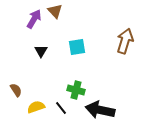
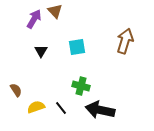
green cross: moved 5 px right, 4 px up
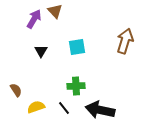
green cross: moved 5 px left; rotated 18 degrees counterclockwise
black line: moved 3 px right
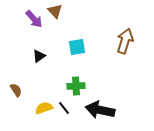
purple arrow: rotated 108 degrees clockwise
black triangle: moved 2 px left, 5 px down; rotated 24 degrees clockwise
yellow semicircle: moved 8 px right, 1 px down
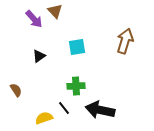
yellow semicircle: moved 10 px down
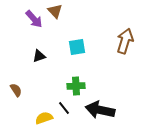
black triangle: rotated 16 degrees clockwise
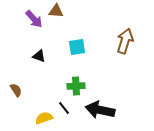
brown triangle: moved 1 px right; rotated 42 degrees counterclockwise
black triangle: rotated 40 degrees clockwise
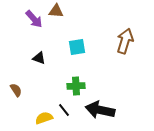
black triangle: moved 2 px down
black line: moved 2 px down
